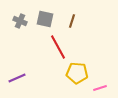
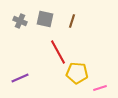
red line: moved 5 px down
purple line: moved 3 px right
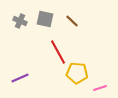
brown line: rotated 64 degrees counterclockwise
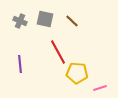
purple line: moved 14 px up; rotated 72 degrees counterclockwise
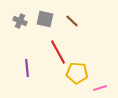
purple line: moved 7 px right, 4 px down
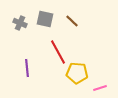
gray cross: moved 2 px down
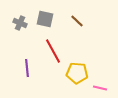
brown line: moved 5 px right
red line: moved 5 px left, 1 px up
pink line: rotated 32 degrees clockwise
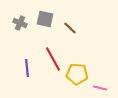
brown line: moved 7 px left, 7 px down
red line: moved 8 px down
yellow pentagon: moved 1 px down
